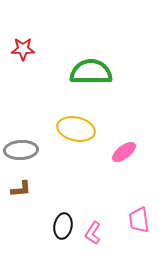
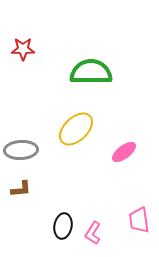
yellow ellipse: rotated 57 degrees counterclockwise
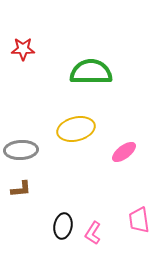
yellow ellipse: rotated 30 degrees clockwise
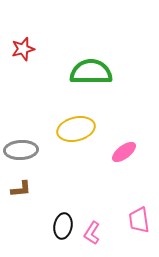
red star: rotated 15 degrees counterclockwise
pink L-shape: moved 1 px left
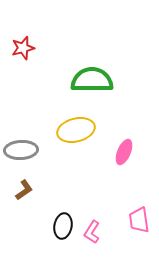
red star: moved 1 px up
green semicircle: moved 1 px right, 8 px down
yellow ellipse: moved 1 px down
pink ellipse: rotated 30 degrees counterclockwise
brown L-shape: moved 3 px right, 1 px down; rotated 30 degrees counterclockwise
pink L-shape: moved 1 px up
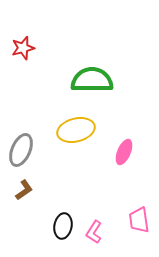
gray ellipse: rotated 64 degrees counterclockwise
pink L-shape: moved 2 px right
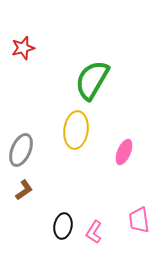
green semicircle: rotated 60 degrees counterclockwise
yellow ellipse: rotated 69 degrees counterclockwise
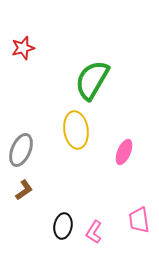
yellow ellipse: rotated 15 degrees counterclockwise
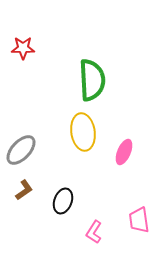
red star: rotated 15 degrees clockwise
green semicircle: rotated 147 degrees clockwise
yellow ellipse: moved 7 px right, 2 px down
gray ellipse: rotated 20 degrees clockwise
black ellipse: moved 25 px up; rotated 10 degrees clockwise
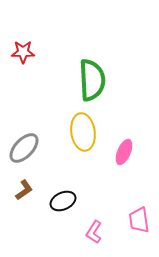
red star: moved 4 px down
gray ellipse: moved 3 px right, 2 px up
black ellipse: rotated 45 degrees clockwise
